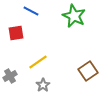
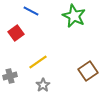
red square: rotated 28 degrees counterclockwise
gray cross: rotated 16 degrees clockwise
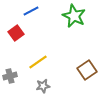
blue line: rotated 56 degrees counterclockwise
brown square: moved 1 px left, 1 px up
gray star: moved 1 px down; rotated 24 degrees clockwise
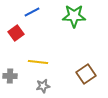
blue line: moved 1 px right, 1 px down
green star: rotated 25 degrees counterclockwise
yellow line: rotated 42 degrees clockwise
brown square: moved 1 px left, 4 px down
gray cross: rotated 16 degrees clockwise
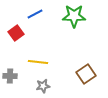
blue line: moved 3 px right, 2 px down
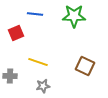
blue line: rotated 35 degrees clockwise
red square: rotated 14 degrees clockwise
yellow line: rotated 12 degrees clockwise
brown square: moved 1 px left, 8 px up; rotated 30 degrees counterclockwise
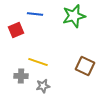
green star: rotated 15 degrees counterclockwise
red square: moved 3 px up
gray cross: moved 11 px right
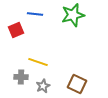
green star: moved 1 px left, 1 px up
brown square: moved 8 px left, 18 px down
gray cross: moved 1 px down
gray star: rotated 16 degrees counterclockwise
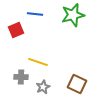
gray star: moved 1 px down
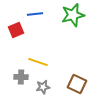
blue line: rotated 14 degrees counterclockwise
gray star: rotated 16 degrees clockwise
